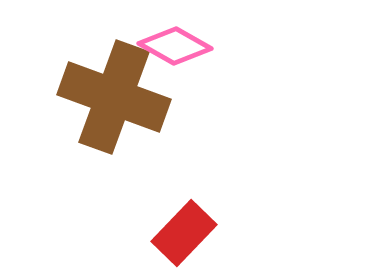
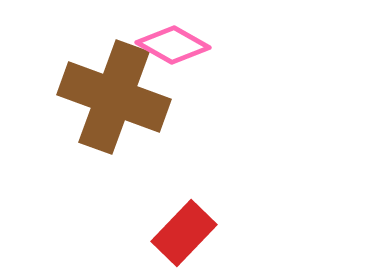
pink diamond: moved 2 px left, 1 px up
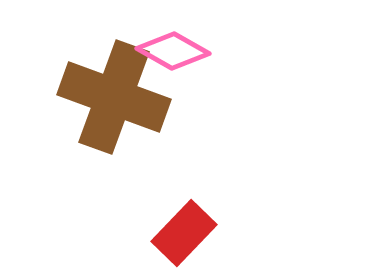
pink diamond: moved 6 px down
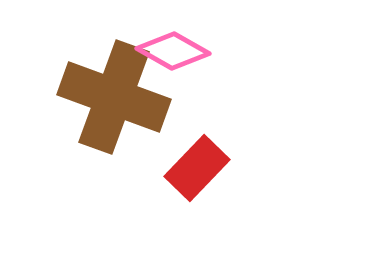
red rectangle: moved 13 px right, 65 px up
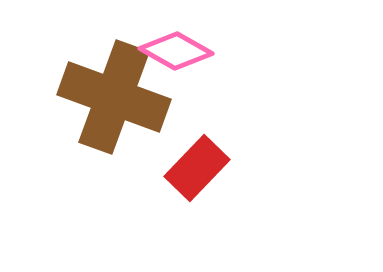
pink diamond: moved 3 px right
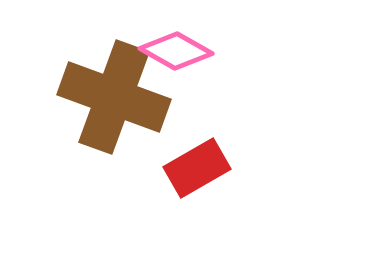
red rectangle: rotated 16 degrees clockwise
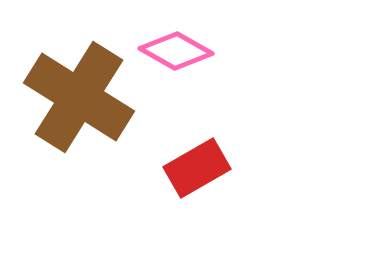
brown cross: moved 35 px left; rotated 12 degrees clockwise
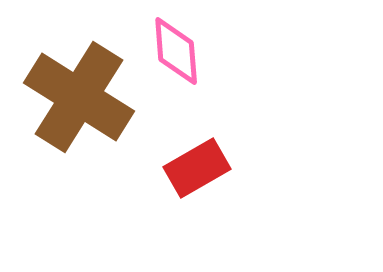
pink diamond: rotated 56 degrees clockwise
